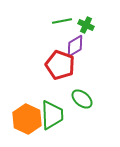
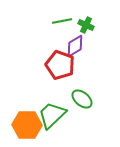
green trapezoid: rotated 132 degrees counterclockwise
orange hexagon: moved 6 px down; rotated 24 degrees counterclockwise
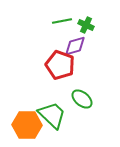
purple diamond: rotated 15 degrees clockwise
green trapezoid: rotated 88 degrees clockwise
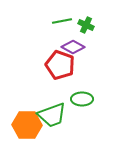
purple diamond: moved 2 px left, 1 px down; rotated 45 degrees clockwise
green ellipse: rotated 40 degrees counterclockwise
green trapezoid: rotated 116 degrees clockwise
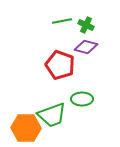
purple diamond: moved 13 px right; rotated 15 degrees counterclockwise
orange hexagon: moved 1 px left, 3 px down
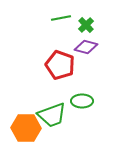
green line: moved 1 px left, 3 px up
green cross: rotated 21 degrees clockwise
green ellipse: moved 2 px down
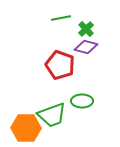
green cross: moved 4 px down
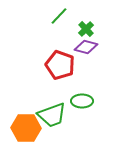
green line: moved 2 px left, 2 px up; rotated 36 degrees counterclockwise
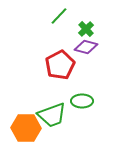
red pentagon: rotated 24 degrees clockwise
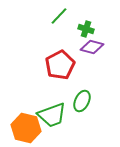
green cross: rotated 28 degrees counterclockwise
purple diamond: moved 6 px right
green ellipse: rotated 65 degrees counterclockwise
orange hexagon: rotated 12 degrees clockwise
